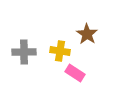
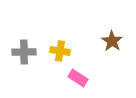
brown star: moved 25 px right, 7 px down
pink rectangle: moved 3 px right, 5 px down
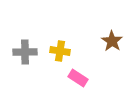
gray cross: moved 1 px right
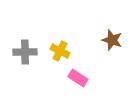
brown star: moved 1 px up; rotated 15 degrees counterclockwise
yellow cross: rotated 18 degrees clockwise
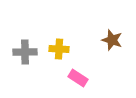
yellow cross: moved 1 px left, 2 px up; rotated 24 degrees counterclockwise
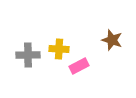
gray cross: moved 3 px right, 3 px down
pink rectangle: moved 1 px right, 12 px up; rotated 60 degrees counterclockwise
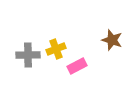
yellow cross: moved 3 px left; rotated 24 degrees counterclockwise
pink rectangle: moved 2 px left
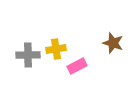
brown star: moved 1 px right, 3 px down
yellow cross: rotated 12 degrees clockwise
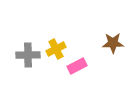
brown star: rotated 20 degrees counterclockwise
yellow cross: rotated 18 degrees counterclockwise
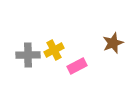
brown star: rotated 20 degrees counterclockwise
yellow cross: moved 2 px left, 1 px down
